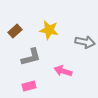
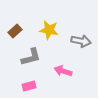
gray arrow: moved 4 px left, 1 px up
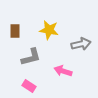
brown rectangle: rotated 48 degrees counterclockwise
gray arrow: moved 3 px down; rotated 24 degrees counterclockwise
pink rectangle: rotated 48 degrees clockwise
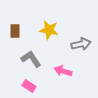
gray L-shape: moved 2 px down; rotated 110 degrees counterclockwise
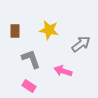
gray arrow: rotated 24 degrees counterclockwise
gray L-shape: rotated 15 degrees clockwise
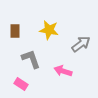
pink rectangle: moved 8 px left, 2 px up
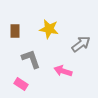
yellow star: moved 1 px up
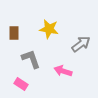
brown rectangle: moved 1 px left, 2 px down
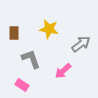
pink arrow: rotated 60 degrees counterclockwise
pink rectangle: moved 1 px right, 1 px down
